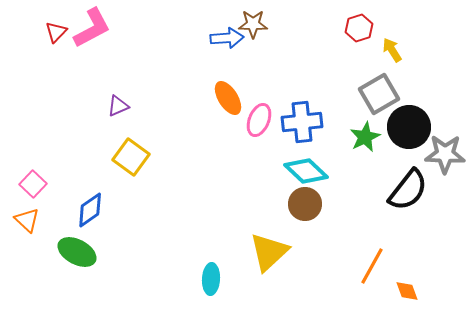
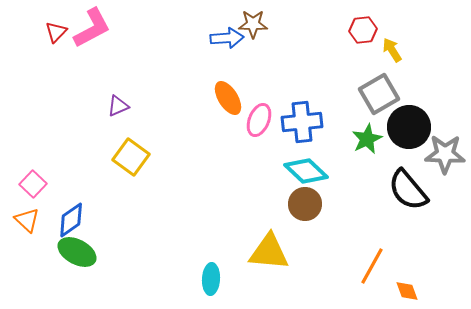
red hexagon: moved 4 px right, 2 px down; rotated 12 degrees clockwise
green star: moved 2 px right, 2 px down
black semicircle: rotated 102 degrees clockwise
blue diamond: moved 19 px left, 10 px down
yellow triangle: rotated 48 degrees clockwise
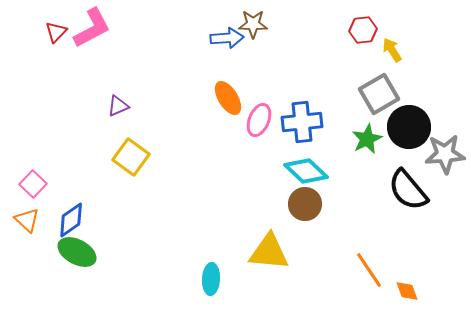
gray star: rotated 6 degrees counterclockwise
orange line: moved 3 px left, 4 px down; rotated 63 degrees counterclockwise
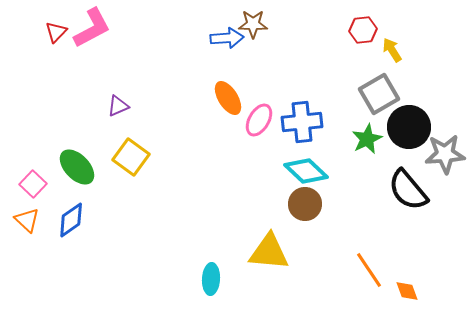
pink ellipse: rotated 8 degrees clockwise
green ellipse: moved 85 px up; rotated 18 degrees clockwise
